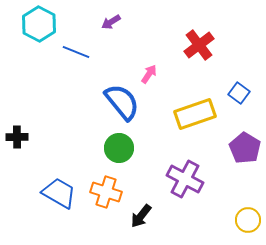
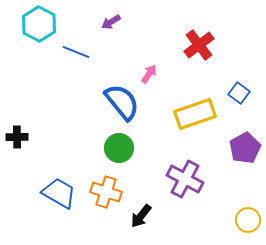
purple pentagon: rotated 12 degrees clockwise
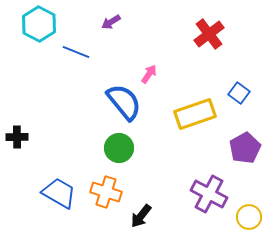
red cross: moved 10 px right, 11 px up
blue semicircle: moved 2 px right
purple cross: moved 24 px right, 15 px down
yellow circle: moved 1 px right, 3 px up
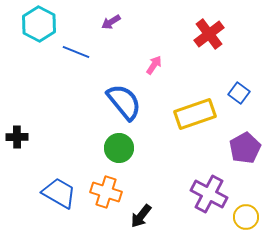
pink arrow: moved 5 px right, 9 px up
yellow circle: moved 3 px left
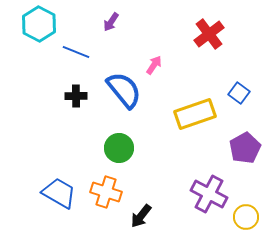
purple arrow: rotated 24 degrees counterclockwise
blue semicircle: moved 12 px up
black cross: moved 59 px right, 41 px up
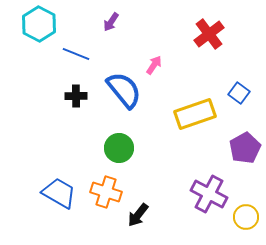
blue line: moved 2 px down
black arrow: moved 3 px left, 1 px up
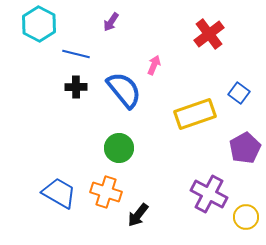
blue line: rotated 8 degrees counterclockwise
pink arrow: rotated 12 degrees counterclockwise
black cross: moved 9 px up
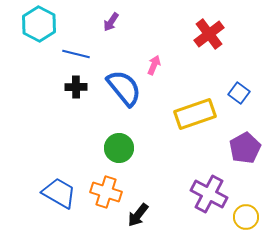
blue semicircle: moved 2 px up
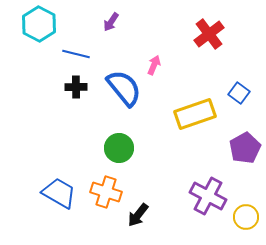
purple cross: moved 1 px left, 2 px down
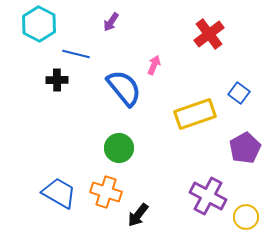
black cross: moved 19 px left, 7 px up
